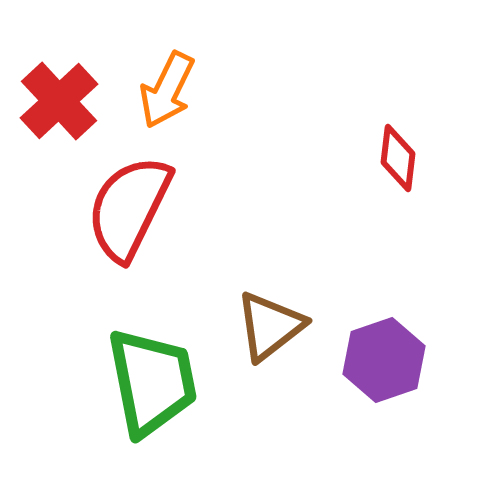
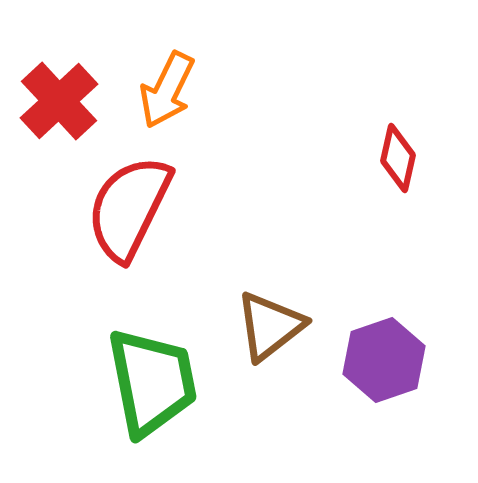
red diamond: rotated 6 degrees clockwise
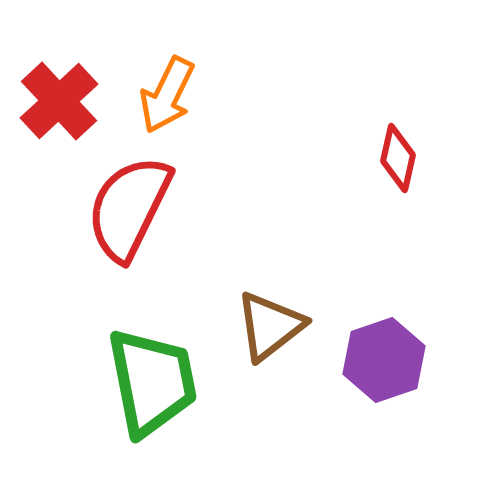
orange arrow: moved 5 px down
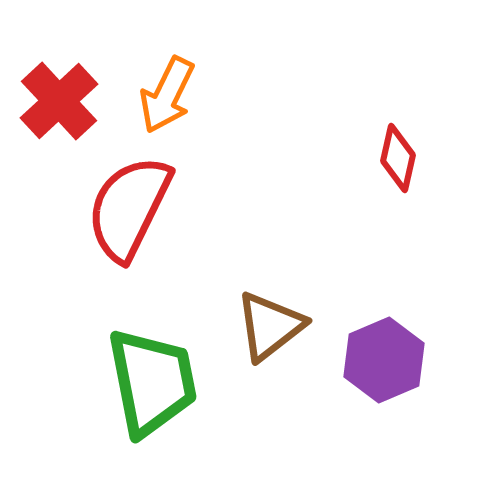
purple hexagon: rotated 4 degrees counterclockwise
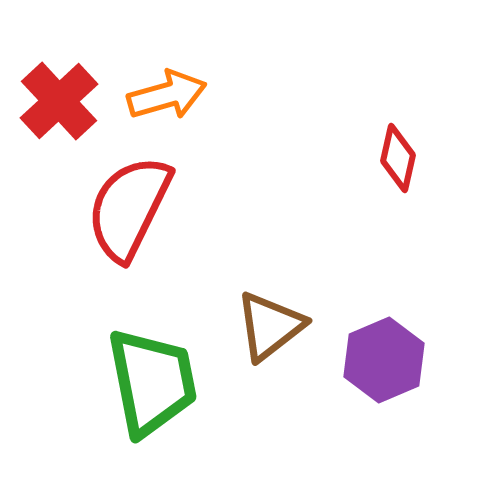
orange arrow: rotated 132 degrees counterclockwise
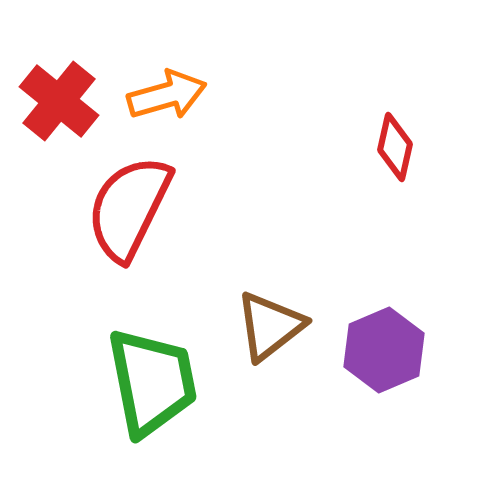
red cross: rotated 8 degrees counterclockwise
red diamond: moved 3 px left, 11 px up
purple hexagon: moved 10 px up
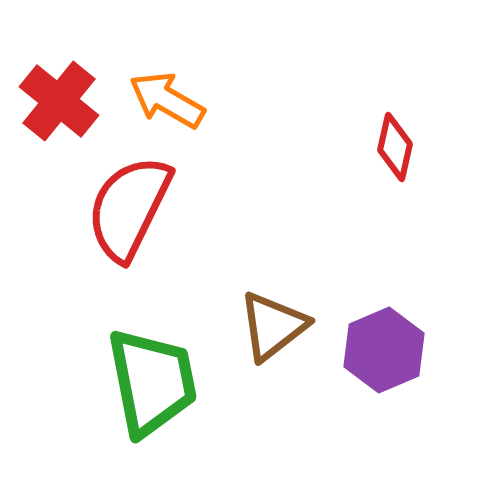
orange arrow: moved 5 px down; rotated 134 degrees counterclockwise
brown triangle: moved 3 px right
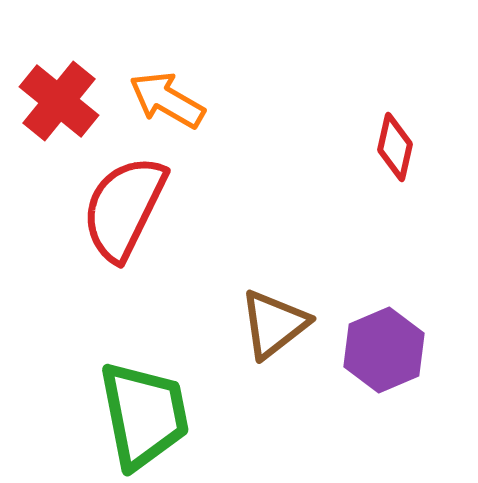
red semicircle: moved 5 px left
brown triangle: moved 1 px right, 2 px up
green trapezoid: moved 8 px left, 33 px down
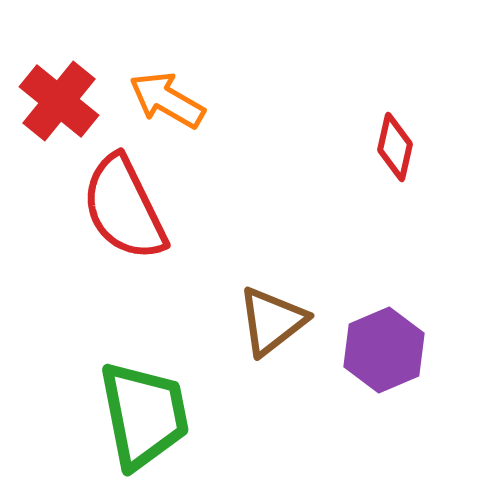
red semicircle: rotated 52 degrees counterclockwise
brown triangle: moved 2 px left, 3 px up
